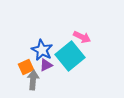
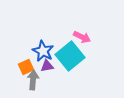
blue star: moved 1 px right, 1 px down
purple triangle: moved 1 px right, 1 px down; rotated 16 degrees clockwise
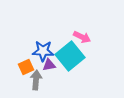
blue star: rotated 25 degrees counterclockwise
purple triangle: moved 2 px right, 1 px up
gray arrow: moved 3 px right
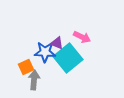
blue star: moved 2 px right, 1 px down
cyan square: moved 2 px left, 2 px down
purple triangle: moved 8 px right, 22 px up; rotated 32 degrees clockwise
gray arrow: moved 2 px left
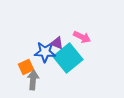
gray arrow: moved 1 px left
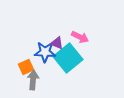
pink arrow: moved 2 px left
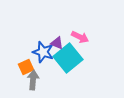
blue star: moved 2 px left; rotated 15 degrees clockwise
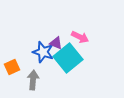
purple triangle: moved 1 px left
orange square: moved 14 px left
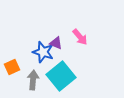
pink arrow: rotated 24 degrees clockwise
cyan square: moved 7 px left, 18 px down
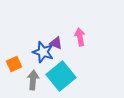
pink arrow: rotated 150 degrees counterclockwise
orange square: moved 2 px right, 3 px up
